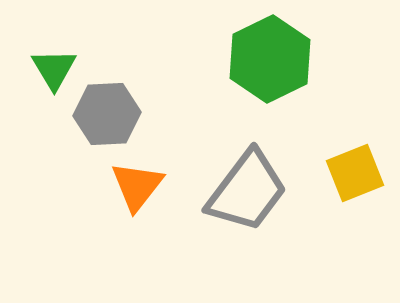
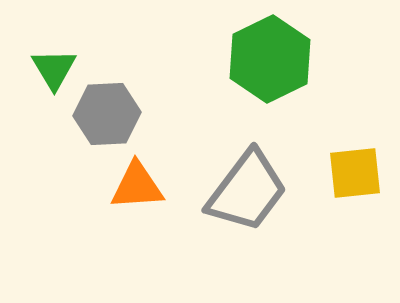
yellow square: rotated 16 degrees clockwise
orange triangle: rotated 48 degrees clockwise
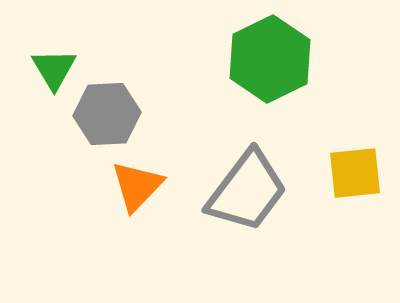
orange triangle: rotated 42 degrees counterclockwise
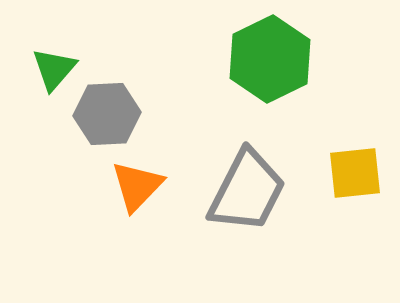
green triangle: rotated 12 degrees clockwise
gray trapezoid: rotated 10 degrees counterclockwise
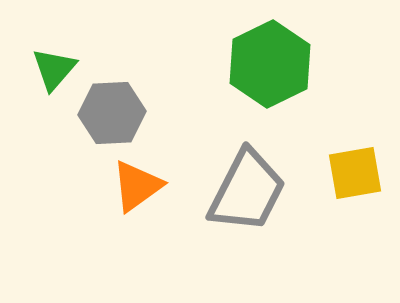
green hexagon: moved 5 px down
gray hexagon: moved 5 px right, 1 px up
yellow square: rotated 4 degrees counterclockwise
orange triangle: rotated 10 degrees clockwise
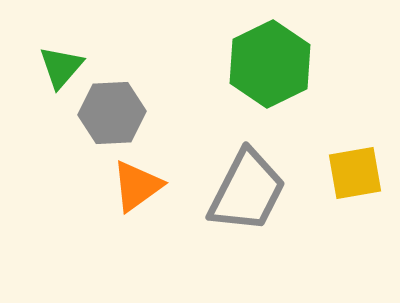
green triangle: moved 7 px right, 2 px up
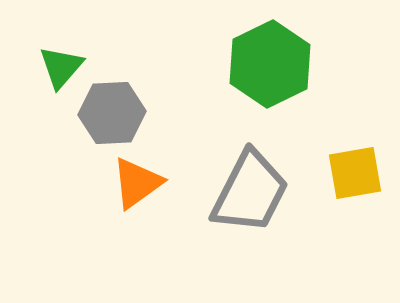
orange triangle: moved 3 px up
gray trapezoid: moved 3 px right, 1 px down
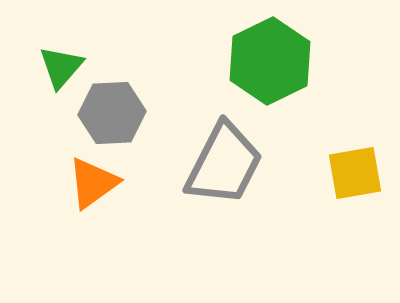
green hexagon: moved 3 px up
orange triangle: moved 44 px left
gray trapezoid: moved 26 px left, 28 px up
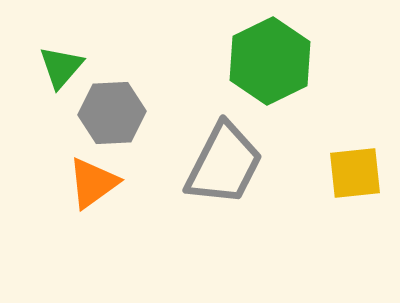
yellow square: rotated 4 degrees clockwise
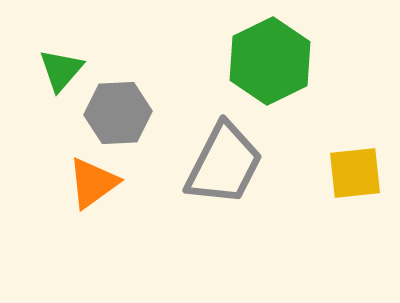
green triangle: moved 3 px down
gray hexagon: moved 6 px right
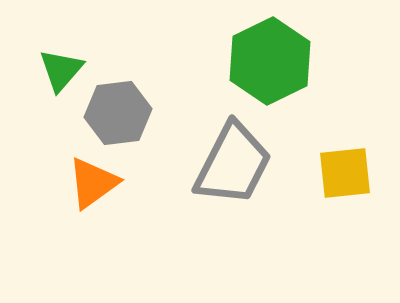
gray hexagon: rotated 4 degrees counterclockwise
gray trapezoid: moved 9 px right
yellow square: moved 10 px left
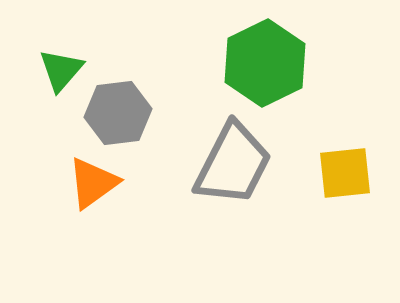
green hexagon: moved 5 px left, 2 px down
